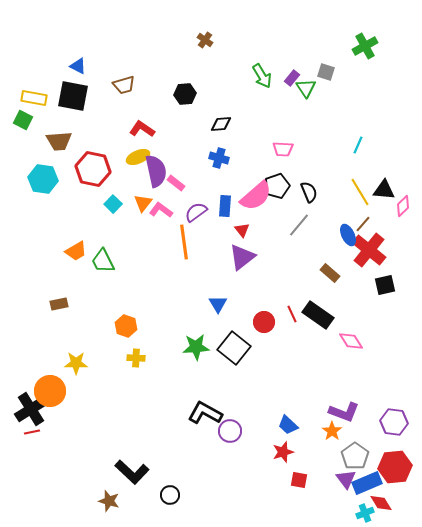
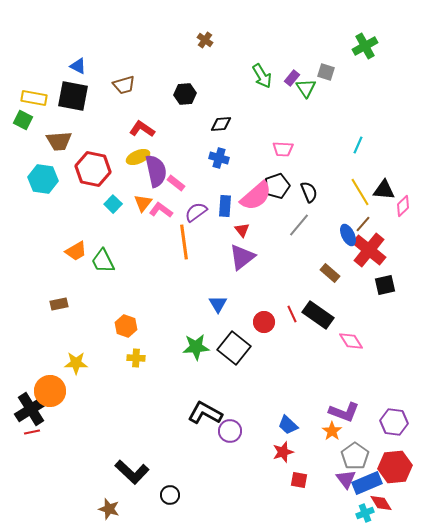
brown star at (109, 501): moved 8 px down
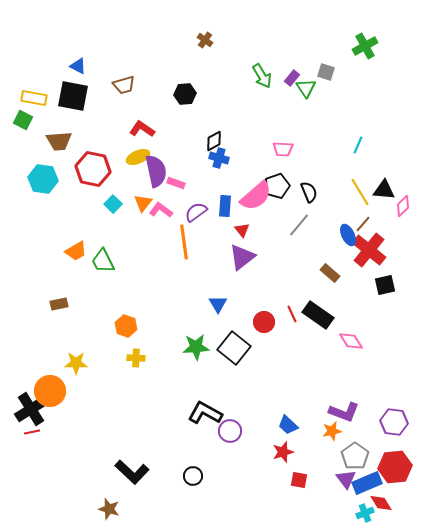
black diamond at (221, 124): moved 7 px left, 17 px down; rotated 25 degrees counterclockwise
pink rectangle at (176, 183): rotated 18 degrees counterclockwise
orange star at (332, 431): rotated 24 degrees clockwise
black circle at (170, 495): moved 23 px right, 19 px up
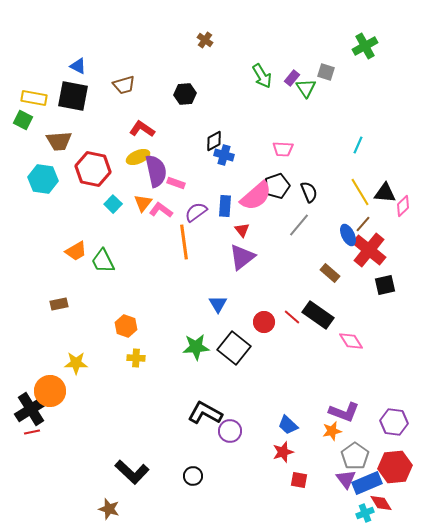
blue cross at (219, 158): moved 5 px right, 3 px up
black triangle at (384, 190): moved 1 px right, 3 px down
red line at (292, 314): moved 3 px down; rotated 24 degrees counterclockwise
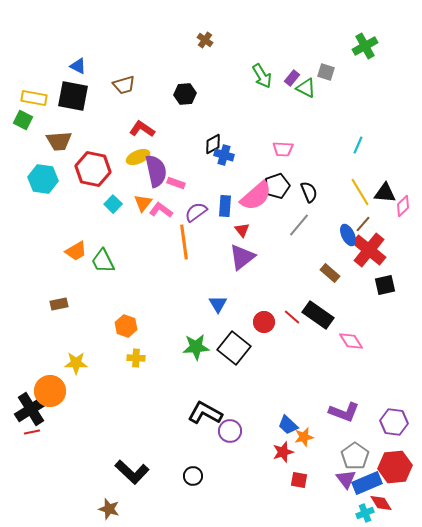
green triangle at (306, 88): rotated 30 degrees counterclockwise
black diamond at (214, 141): moved 1 px left, 3 px down
orange star at (332, 431): moved 28 px left, 6 px down
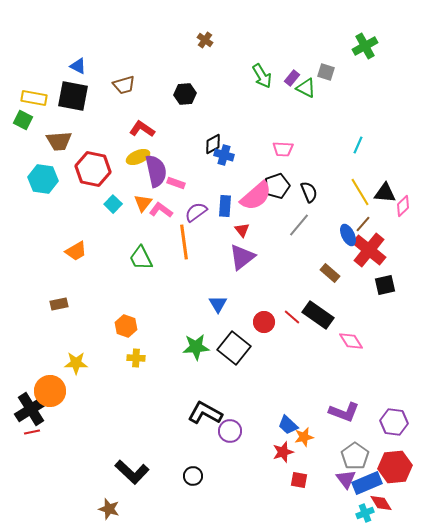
green trapezoid at (103, 261): moved 38 px right, 3 px up
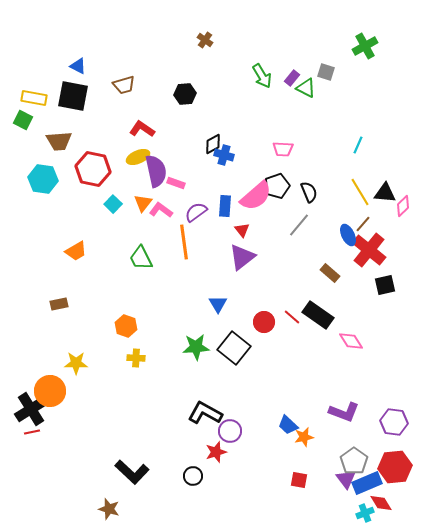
red star at (283, 452): moved 67 px left
gray pentagon at (355, 456): moved 1 px left, 5 px down
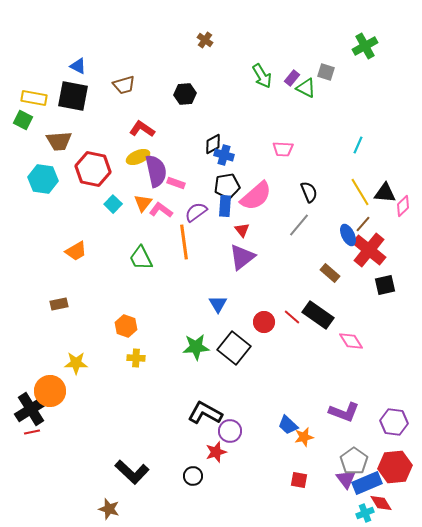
black pentagon at (277, 186): moved 50 px left; rotated 10 degrees clockwise
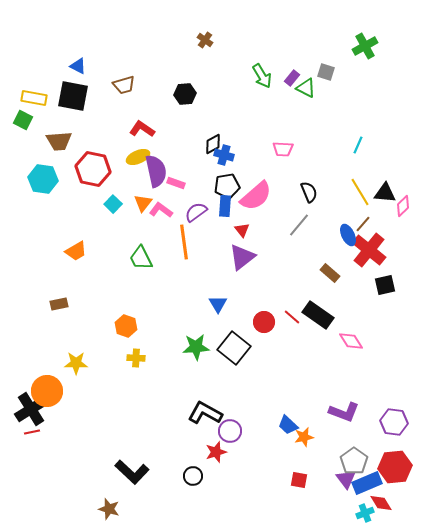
orange circle at (50, 391): moved 3 px left
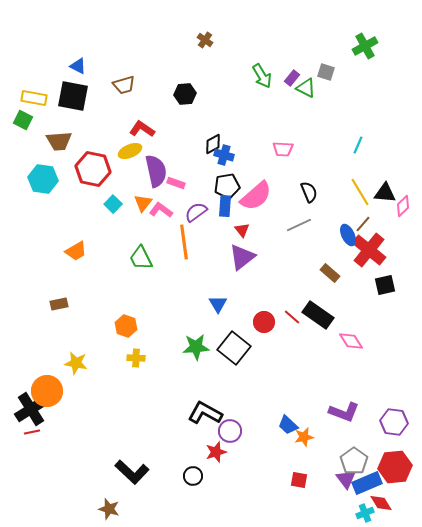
yellow ellipse at (138, 157): moved 8 px left, 6 px up
gray line at (299, 225): rotated 25 degrees clockwise
yellow star at (76, 363): rotated 10 degrees clockwise
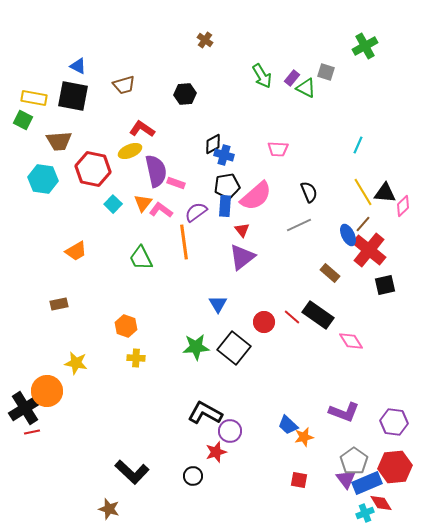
pink trapezoid at (283, 149): moved 5 px left
yellow line at (360, 192): moved 3 px right
black cross at (31, 409): moved 6 px left, 1 px up
